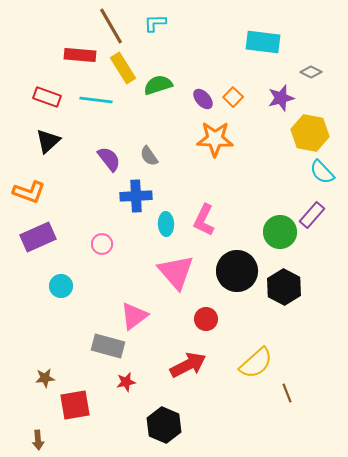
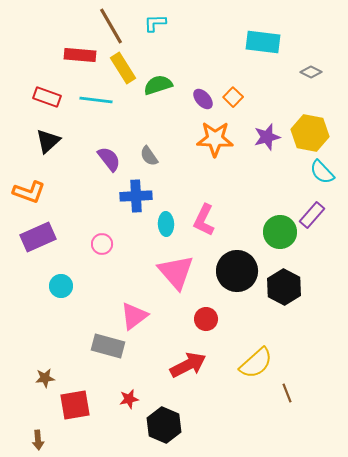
purple star at (281, 98): moved 14 px left, 39 px down
red star at (126, 382): moved 3 px right, 17 px down
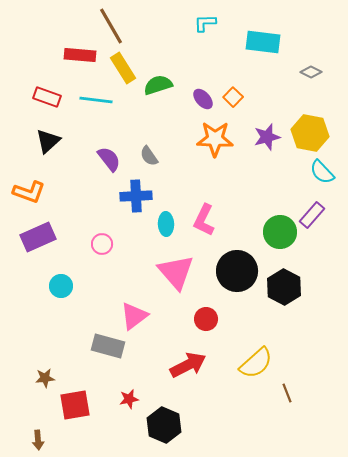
cyan L-shape at (155, 23): moved 50 px right
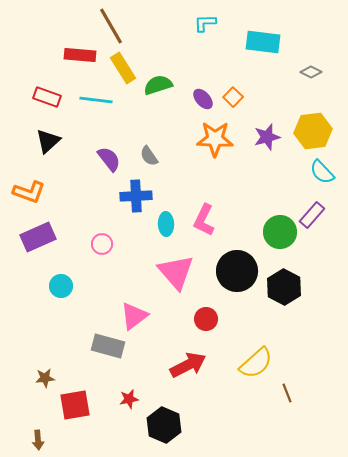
yellow hexagon at (310, 133): moved 3 px right, 2 px up; rotated 18 degrees counterclockwise
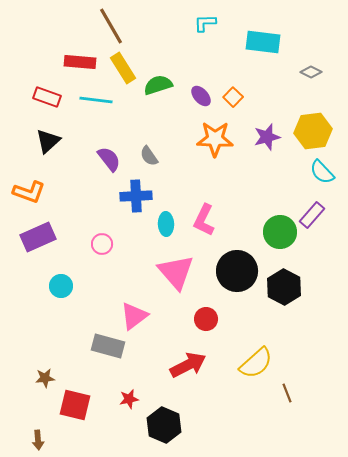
red rectangle at (80, 55): moved 7 px down
purple ellipse at (203, 99): moved 2 px left, 3 px up
red square at (75, 405): rotated 24 degrees clockwise
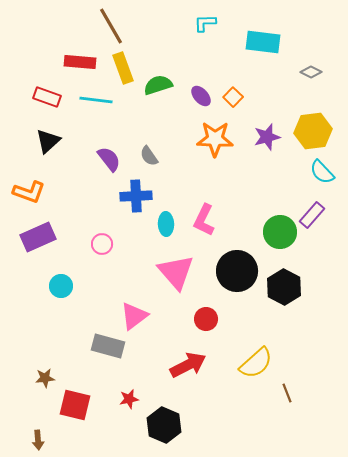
yellow rectangle at (123, 68): rotated 12 degrees clockwise
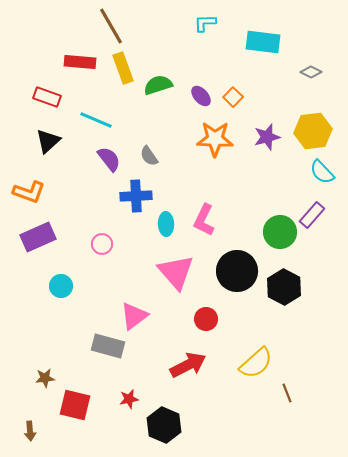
cyan line at (96, 100): moved 20 px down; rotated 16 degrees clockwise
brown arrow at (38, 440): moved 8 px left, 9 px up
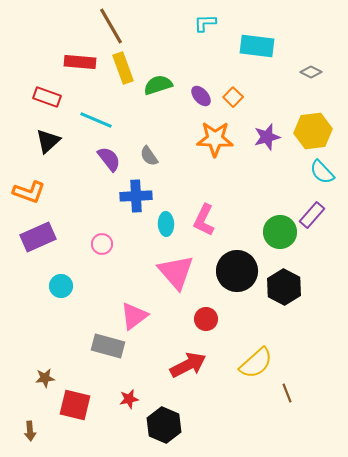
cyan rectangle at (263, 42): moved 6 px left, 4 px down
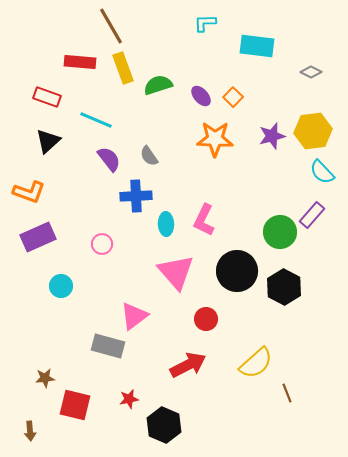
purple star at (267, 137): moved 5 px right, 1 px up
